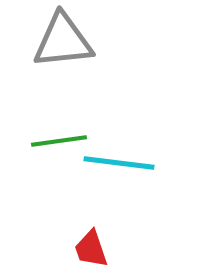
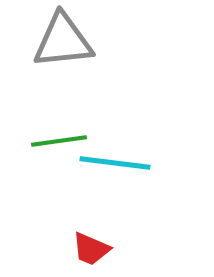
cyan line: moved 4 px left
red trapezoid: rotated 48 degrees counterclockwise
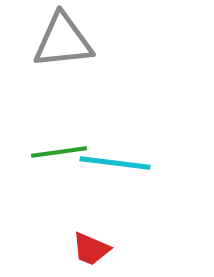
green line: moved 11 px down
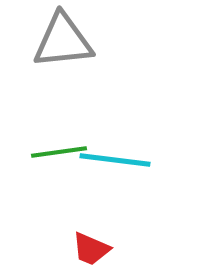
cyan line: moved 3 px up
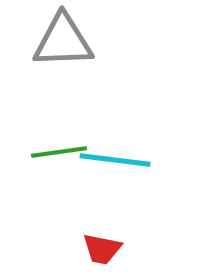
gray triangle: rotated 4 degrees clockwise
red trapezoid: moved 11 px right; rotated 12 degrees counterclockwise
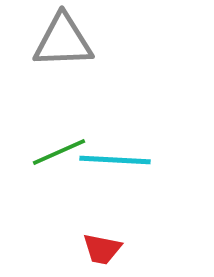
green line: rotated 16 degrees counterclockwise
cyan line: rotated 4 degrees counterclockwise
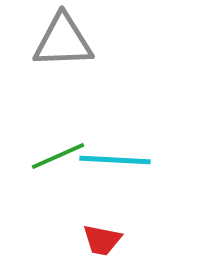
green line: moved 1 px left, 4 px down
red trapezoid: moved 9 px up
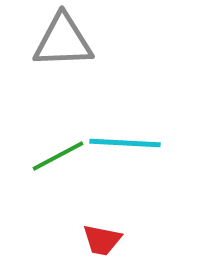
green line: rotated 4 degrees counterclockwise
cyan line: moved 10 px right, 17 px up
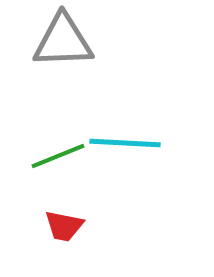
green line: rotated 6 degrees clockwise
red trapezoid: moved 38 px left, 14 px up
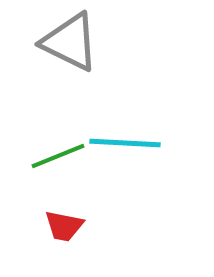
gray triangle: moved 7 px right, 1 px down; rotated 28 degrees clockwise
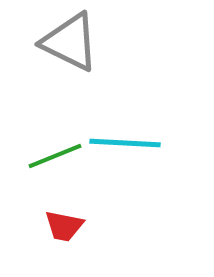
green line: moved 3 px left
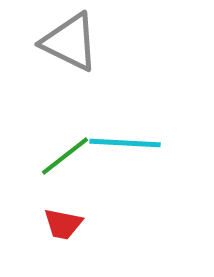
green line: moved 10 px right; rotated 16 degrees counterclockwise
red trapezoid: moved 1 px left, 2 px up
